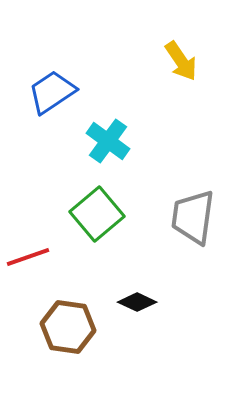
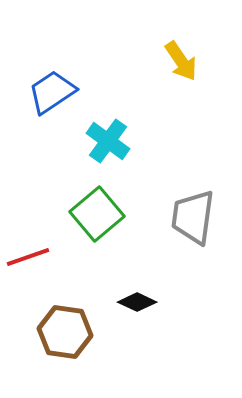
brown hexagon: moved 3 px left, 5 px down
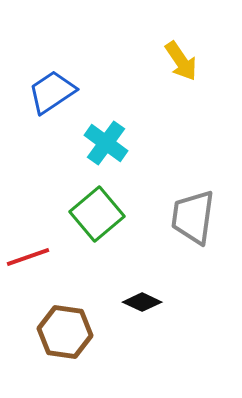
cyan cross: moved 2 px left, 2 px down
black diamond: moved 5 px right
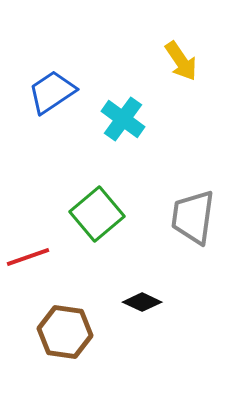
cyan cross: moved 17 px right, 24 px up
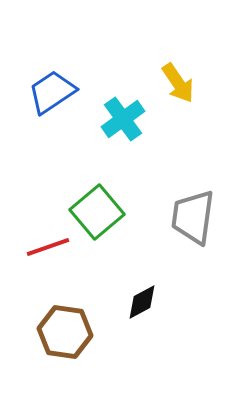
yellow arrow: moved 3 px left, 22 px down
cyan cross: rotated 18 degrees clockwise
green square: moved 2 px up
red line: moved 20 px right, 10 px up
black diamond: rotated 54 degrees counterclockwise
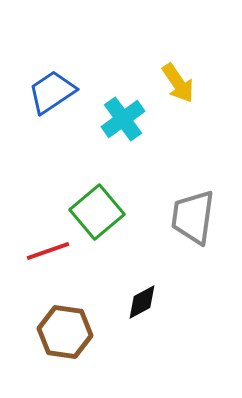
red line: moved 4 px down
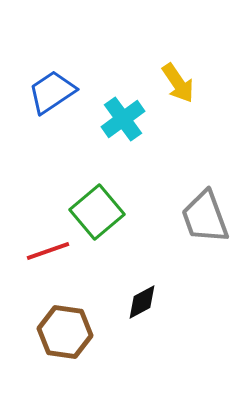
gray trapezoid: moved 12 px right; rotated 28 degrees counterclockwise
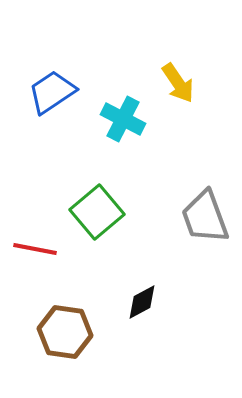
cyan cross: rotated 27 degrees counterclockwise
red line: moved 13 px left, 2 px up; rotated 30 degrees clockwise
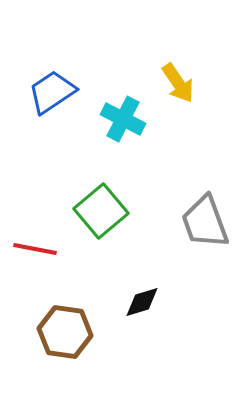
green square: moved 4 px right, 1 px up
gray trapezoid: moved 5 px down
black diamond: rotated 12 degrees clockwise
